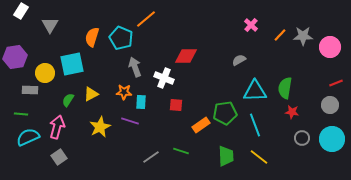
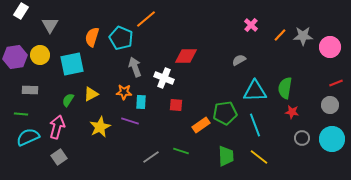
yellow circle at (45, 73): moved 5 px left, 18 px up
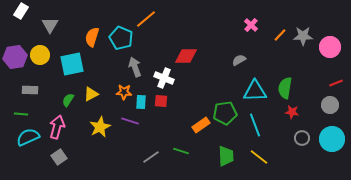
red square at (176, 105): moved 15 px left, 4 px up
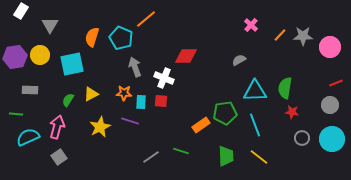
orange star at (124, 92): moved 1 px down
green line at (21, 114): moved 5 px left
